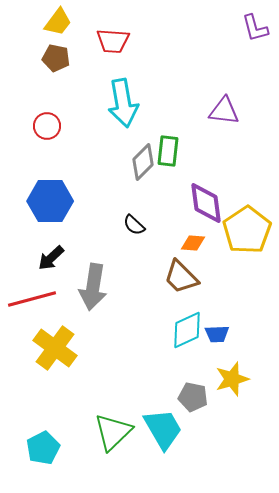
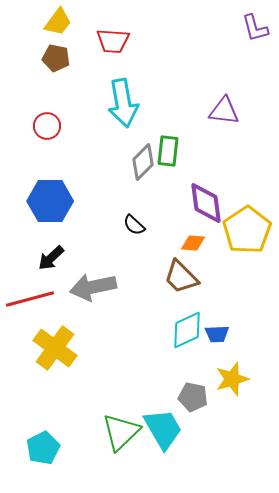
gray arrow: rotated 69 degrees clockwise
red line: moved 2 px left
green triangle: moved 8 px right
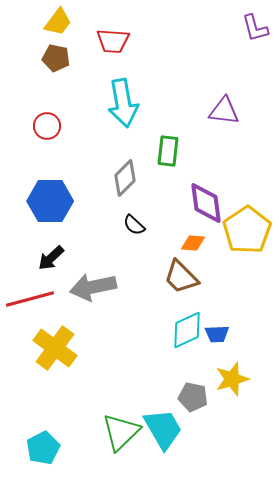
gray diamond: moved 18 px left, 16 px down
